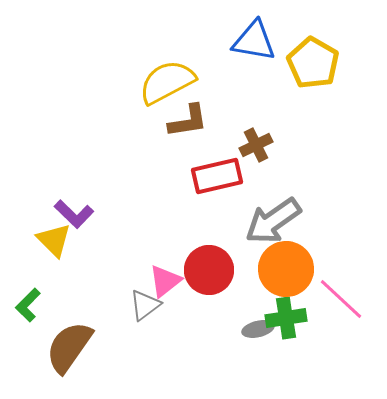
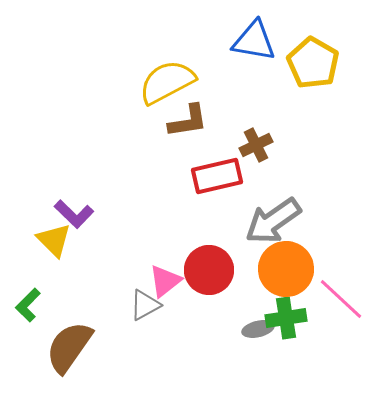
gray triangle: rotated 8 degrees clockwise
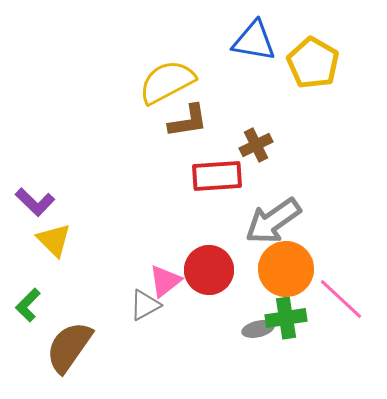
red rectangle: rotated 9 degrees clockwise
purple L-shape: moved 39 px left, 12 px up
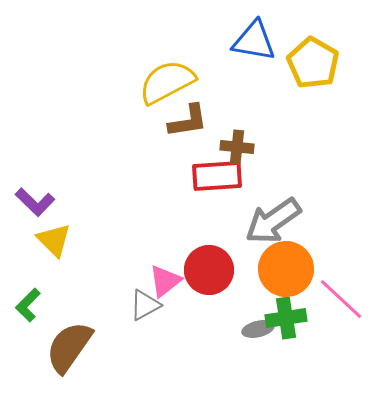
brown cross: moved 19 px left, 2 px down; rotated 32 degrees clockwise
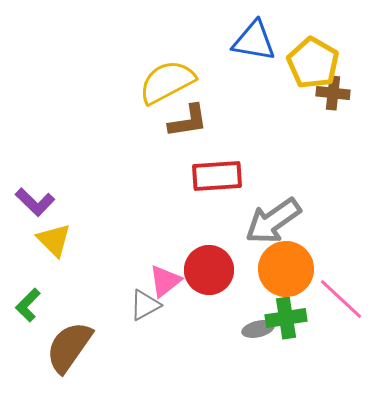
brown cross: moved 96 px right, 54 px up
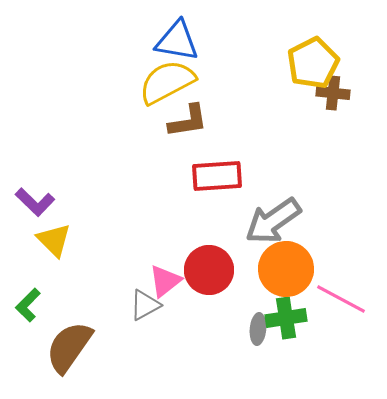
blue triangle: moved 77 px left
yellow pentagon: rotated 15 degrees clockwise
pink line: rotated 15 degrees counterclockwise
gray ellipse: rotated 72 degrees counterclockwise
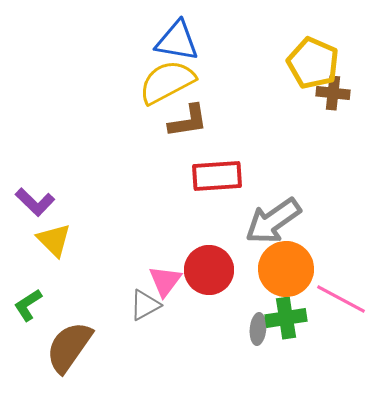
yellow pentagon: rotated 21 degrees counterclockwise
pink triangle: rotated 15 degrees counterclockwise
green L-shape: rotated 12 degrees clockwise
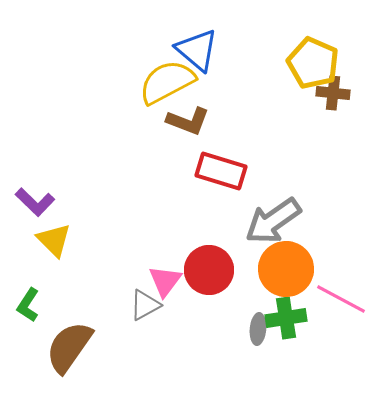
blue triangle: moved 20 px right, 9 px down; rotated 30 degrees clockwise
brown L-shape: rotated 30 degrees clockwise
red rectangle: moved 4 px right, 5 px up; rotated 21 degrees clockwise
green L-shape: rotated 24 degrees counterclockwise
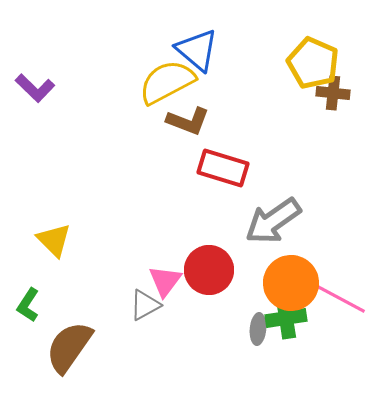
red rectangle: moved 2 px right, 3 px up
purple L-shape: moved 114 px up
orange circle: moved 5 px right, 14 px down
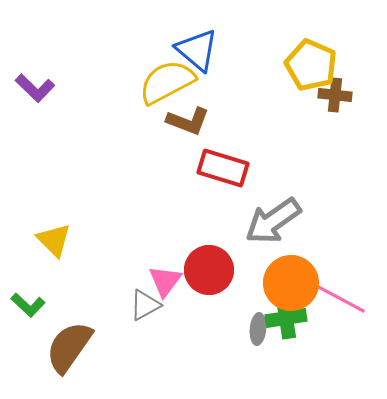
yellow pentagon: moved 2 px left, 2 px down
brown cross: moved 2 px right, 2 px down
green L-shape: rotated 80 degrees counterclockwise
